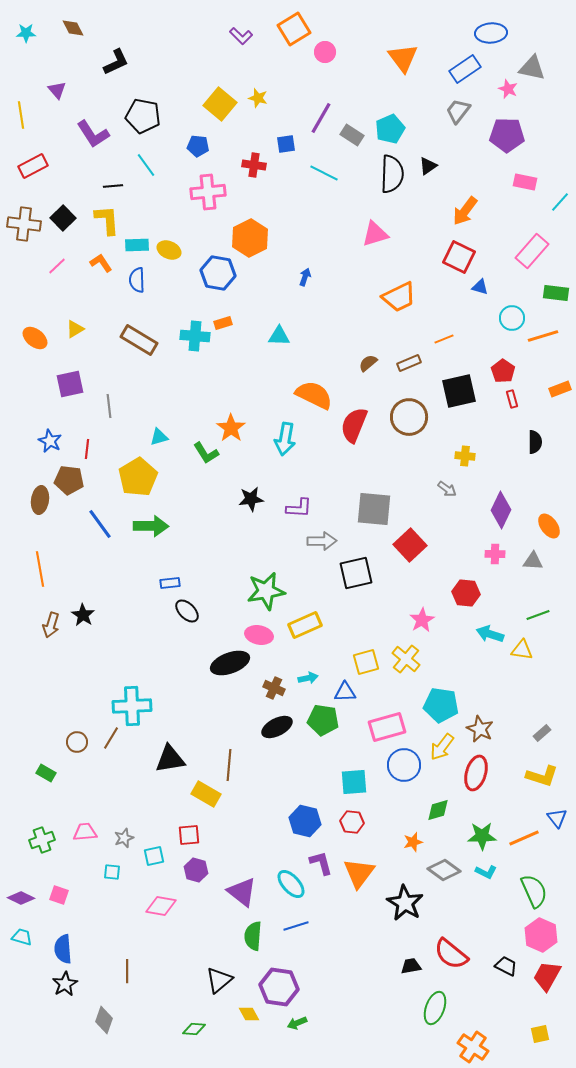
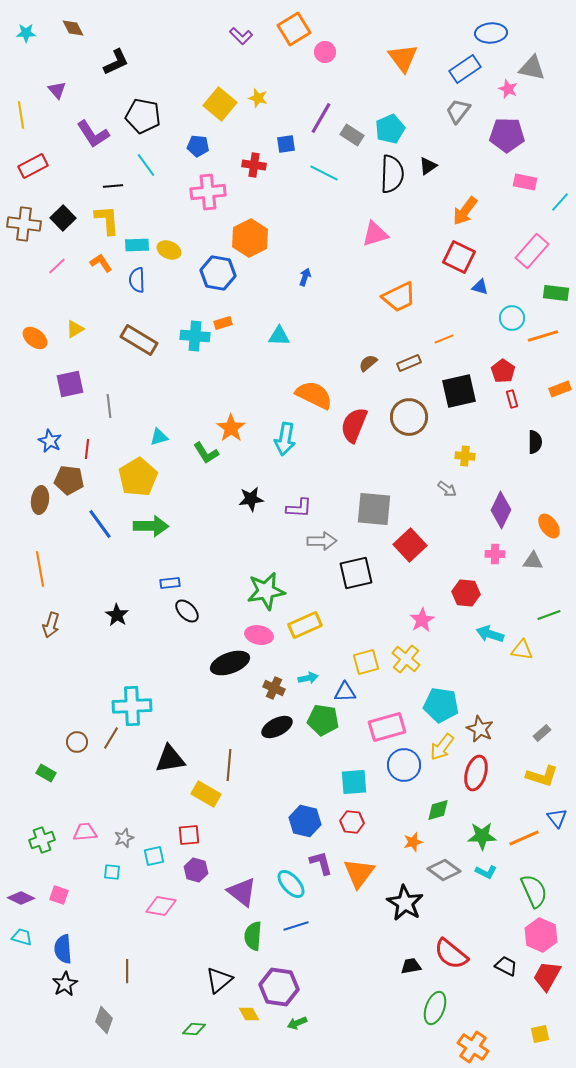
black star at (83, 615): moved 34 px right
green line at (538, 615): moved 11 px right
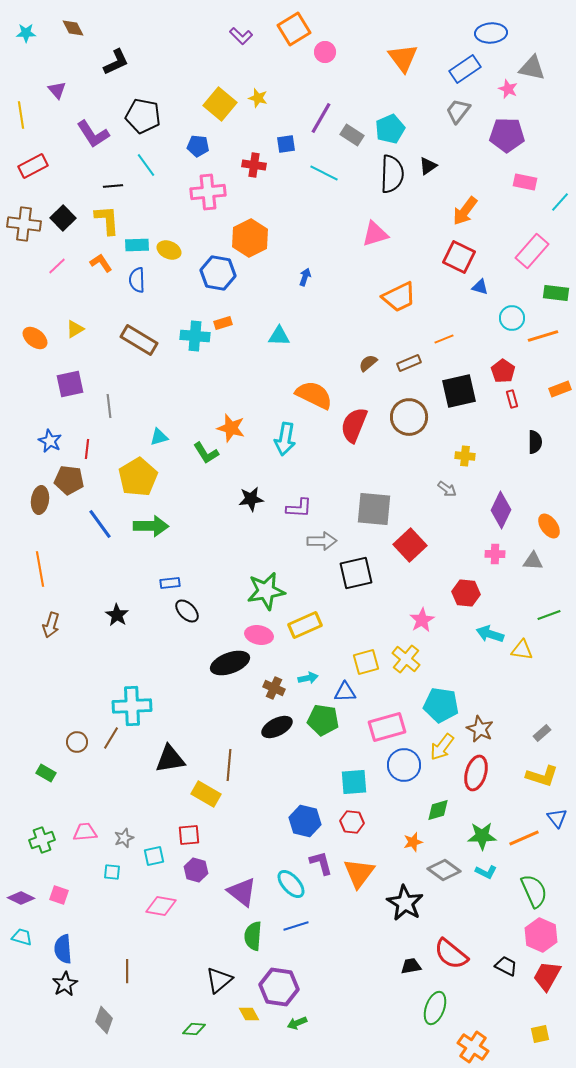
orange star at (231, 428): rotated 20 degrees counterclockwise
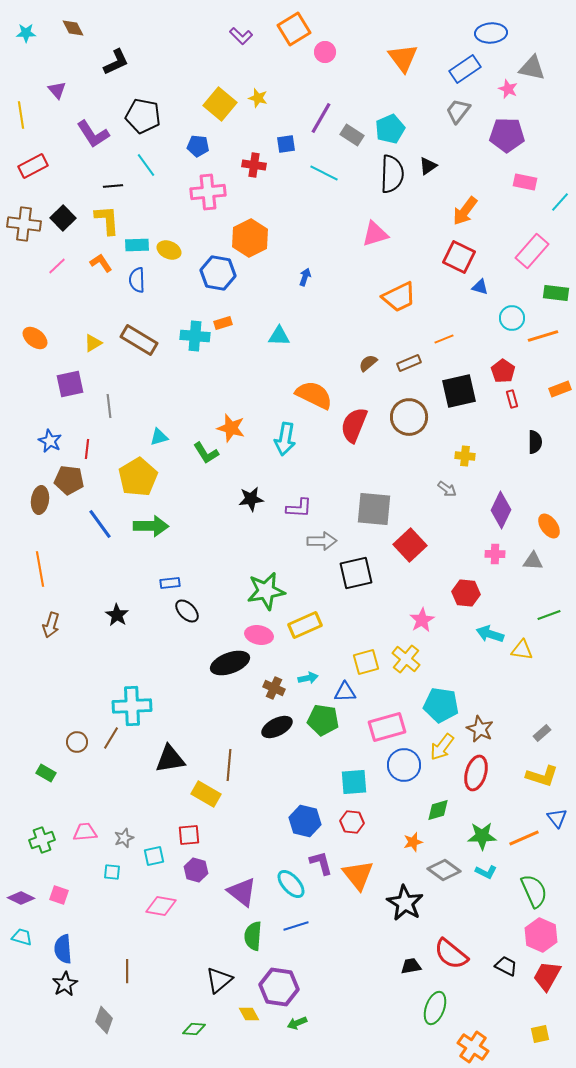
yellow triangle at (75, 329): moved 18 px right, 14 px down
orange triangle at (359, 873): moved 1 px left, 2 px down; rotated 16 degrees counterclockwise
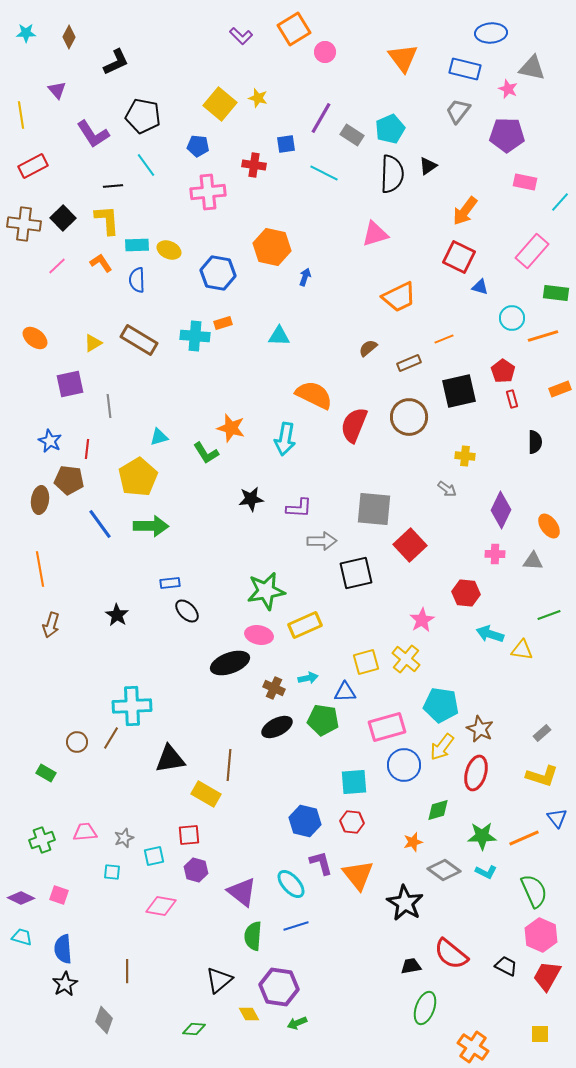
brown diamond at (73, 28): moved 4 px left, 9 px down; rotated 55 degrees clockwise
blue rectangle at (465, 69): rotated 48 degrees clockwise
orange hexagon at (250, 238): moved 22 px right, 9 px down; rotated 21 degrees counterclockwise
brown semicircle at (368, 363): moved 15 px up
green ellipse at (435, 1008): moved 10 px left
yellow square at (540, 1034): rotated 12 degrees clockwise
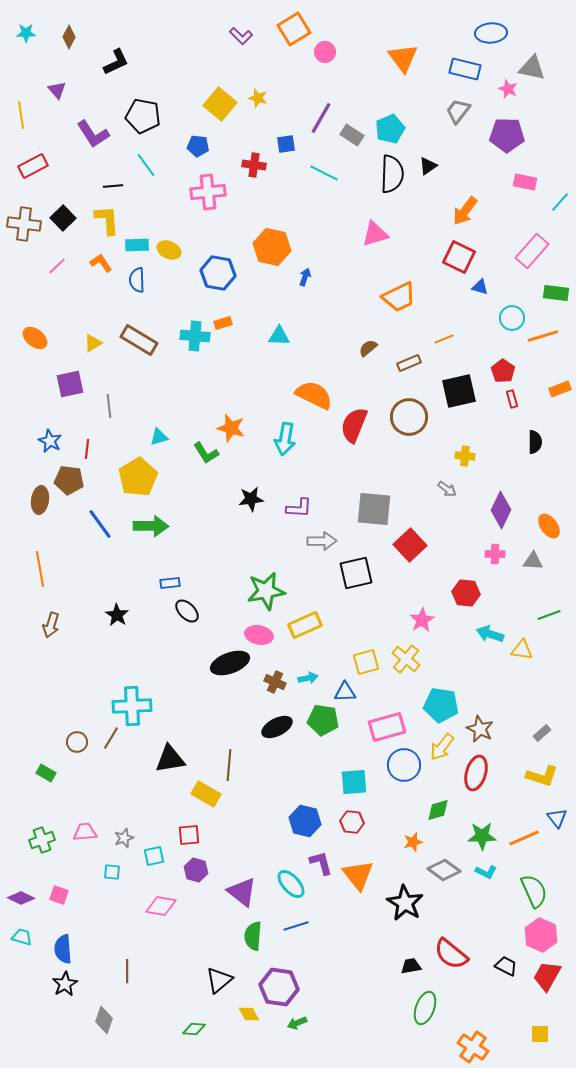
brown cross at (274, 688): moved 1 px right, 6 px up
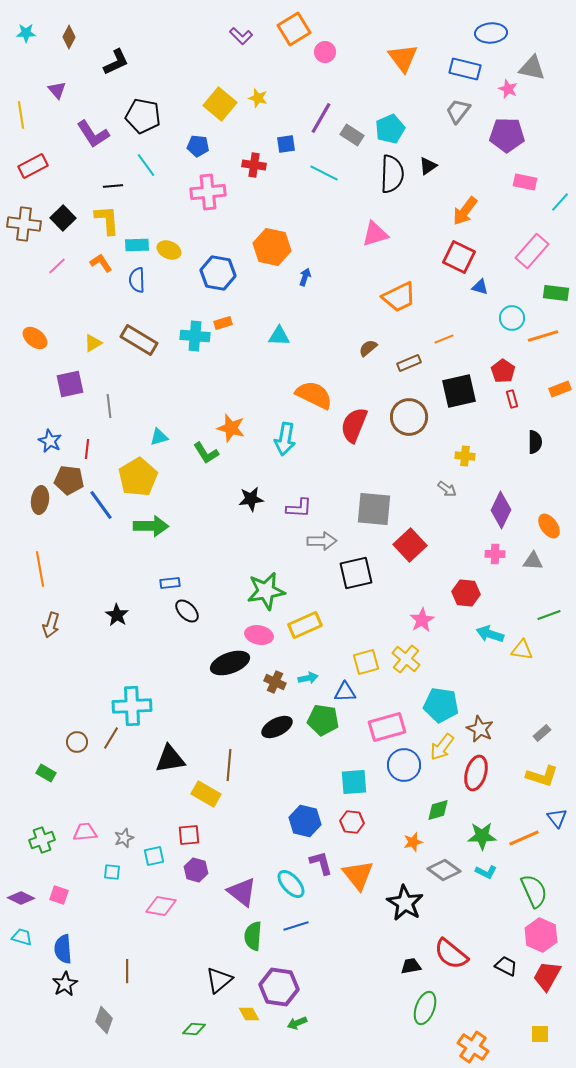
blue line at (100, 524): moved 1 px right, 19 px up
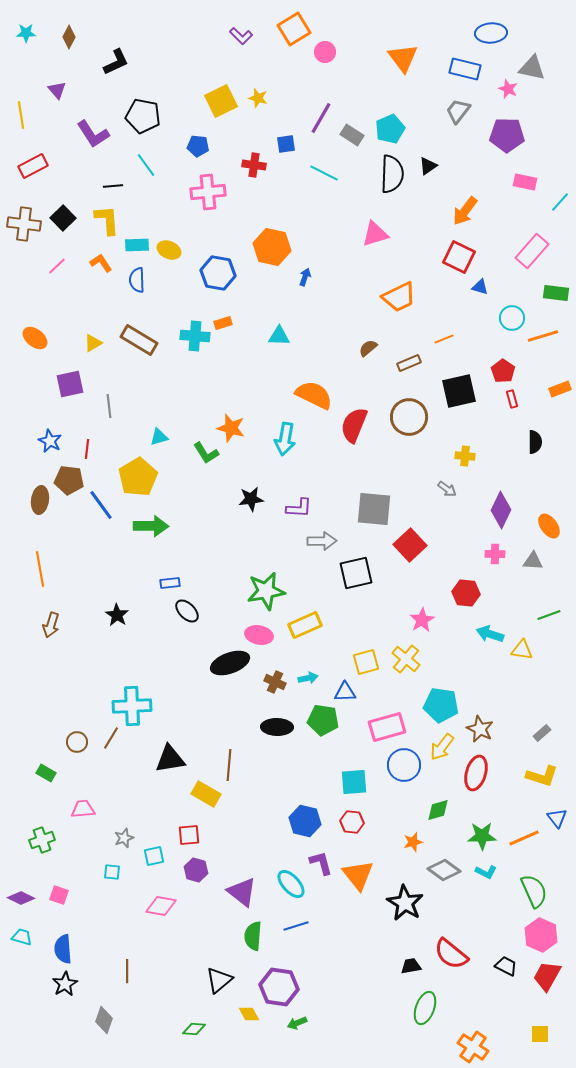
yellow square at (220, 104): moved 1 px right, 3 px up; rotated 24 degrees clockwise
black ellipse at (277, 727): rotated 28 degrees clockwise
pink trapezoid at (85, 832): moved 2 px left, 23 px up
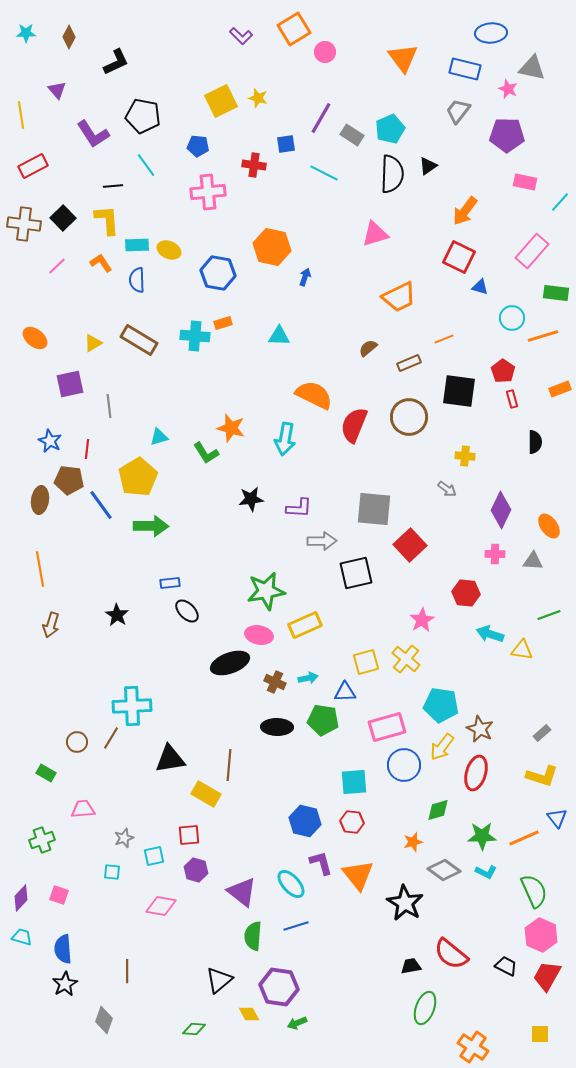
black square at (459, 391): rotated 21 degrees clockwise
purple diamond at (21, 898): rotated 72 degrees counterclockwise
